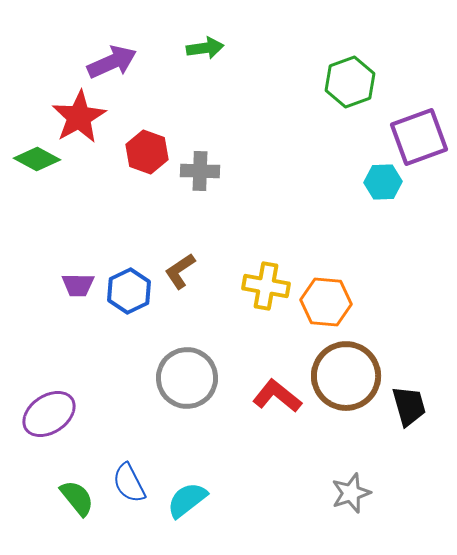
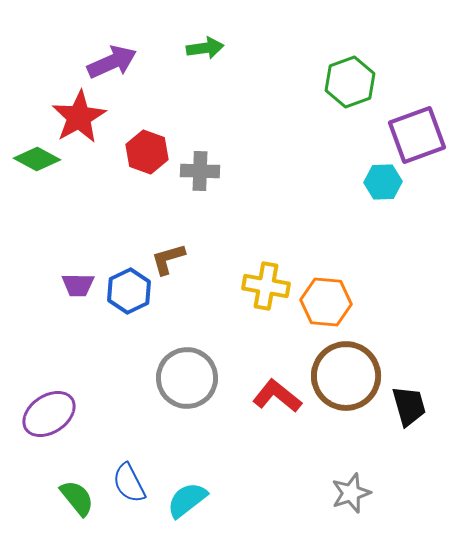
purple square: moved 2 px left, 2 px up
brown L-shape: moved 12 px left, 12 px up; rotated 18 degrees clockwise
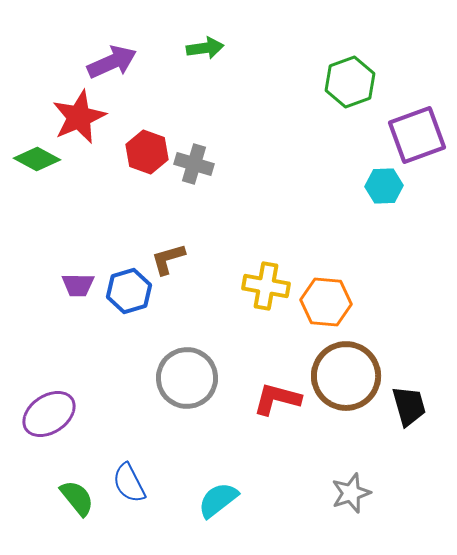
red star: rotated 6 degrees clockwise
gray cross: moved 6 px left, 7 px up; rotated 15 degrees clockwise
cyan hexagon: moved 1 px right, 4 px down
blue hexagon: rotated 9 degrees clockwise
red L-shape: moved 3 px down; rotated 24 degrees counterclockwise
cyan semicircle: moved 31 px right
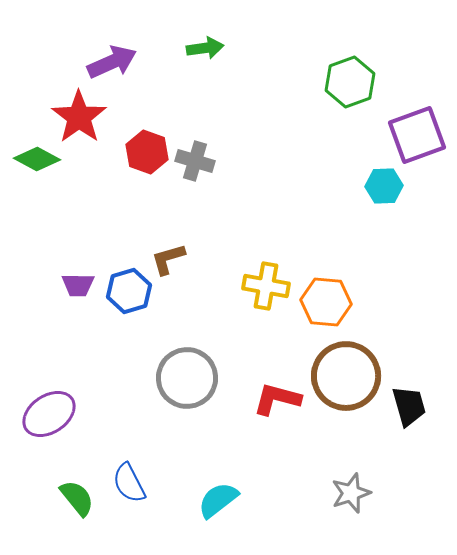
red star: rotated 12 degrees counterclockwise
gray cross: moved 1 px right, 3 px up
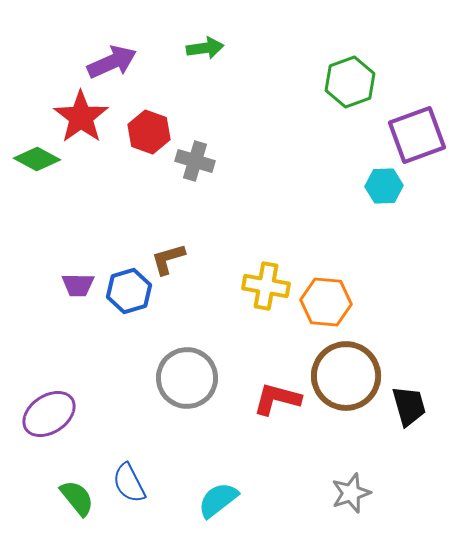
red star: moved 2 px right
red hexagon: moved 2 px right, 20 px up
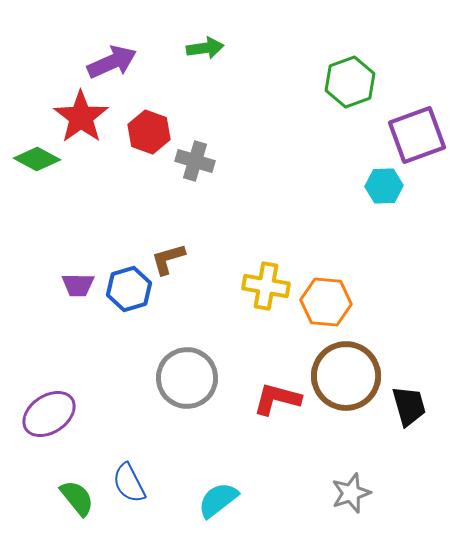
blue hexagon: moved 2 px up
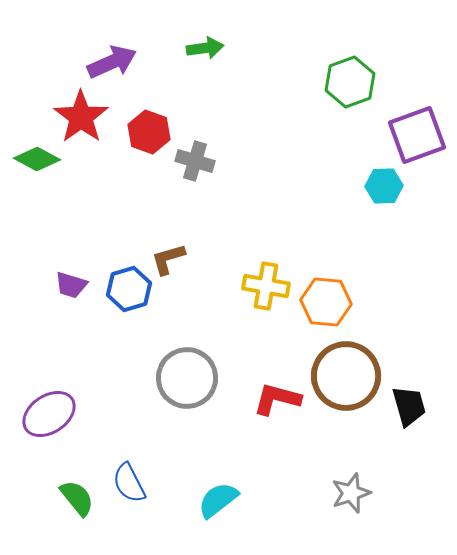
purple trapezoid: moved 7 px left; rotated 16 degrees clockwise
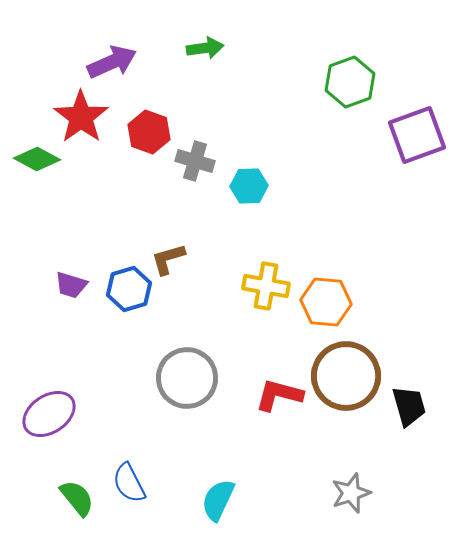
cyan hexagon: moved 135 px left
red L-shape: moved 2 px right, 4 px up
cyan semicircle: rotated 27 degrees counterclockwise
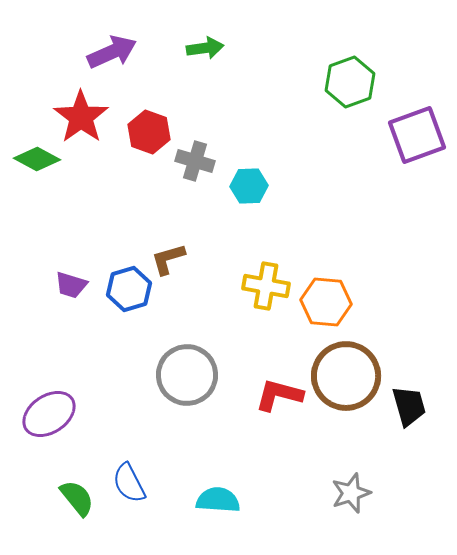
purple arrow: moved 10 px up
gray circle: moved 3 px up
cyan semicircle: rotated 69 degrees clockwise
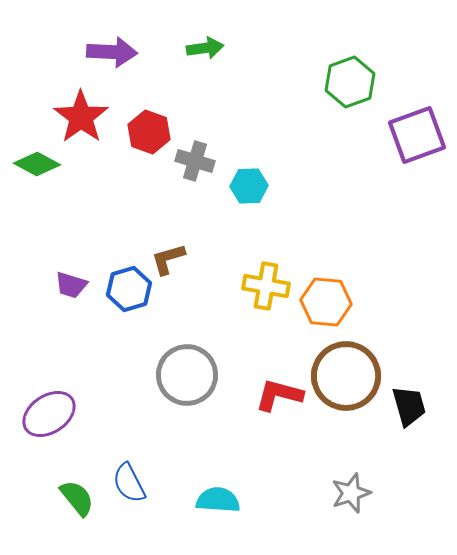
purple arrow: rotated 27 degrees clockwise
green diamond: moved 5 px down
